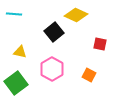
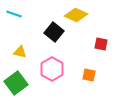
cyan line: rotated 14 degrees clockwise
black square: rotated 12 degrees counterclockwise
red square: moved 1 px right
orange square: rotated 16 degrees counterclockwise
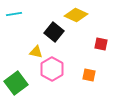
cyan line: rotated 28 degrees counterclockwise
yellow triangle: moved 16 px right
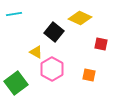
yellow diamond: moved 4 px right, 3 px down
yellow triangle: rotated 16 degrees clockwise
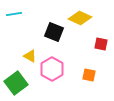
black square: rotated 18 degrees counterclockwise
yellow triangle: moved 6 px left, 4 px down
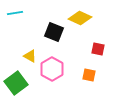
cyan line: moved 1 px right, 1 px up
red square: moved 3 px left, 5 px down
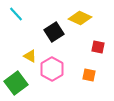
cyan line: moved 1 px right, 1 px down; rotated 56 degrees clockwise
black square: rotated 36 degrees clockwise
red square: moved 2 px up
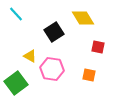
yellow diamond: moved 3 px right; rotated 35 degrees clockwise
pink hexagon: rotated 20 degrees counterclockwise
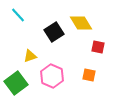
cyan line: moved 2 px right, 1 px down
yellow diamond: moved 2 px left, 5 px down
yellow triangle: rotated 48 degrees counterclockwise
pink hexagon: moved 7 px down; rotated 15 degrees clockwise
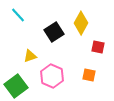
yellow diamond: rotated 60 degrees clockwise
green square: moved 3 px down
